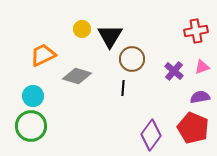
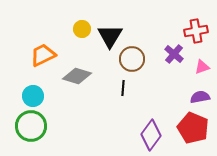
purple cross: moved 17 px up
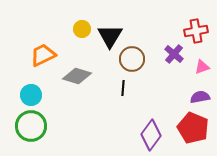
cyan circle: moved 2 px left, 1 px up
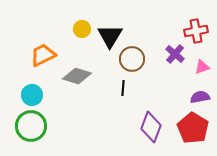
purple cross: moved 1 px right
cyan circle: moved 1 px right
red pentagon: rotated 8 degrees clockwise
purple diamond: moved 8 px up; rotated 16 degrees counterclockwise
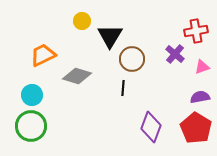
yellow circle: moved 8 px up
red pentagon: moved 3 px right
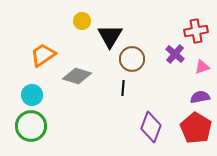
orange trapezoid: rotated 8 degrees counterclockwise
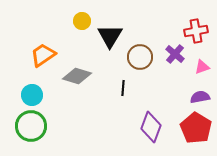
brown circle: moved 8 px right, 2 px up
